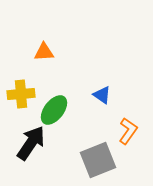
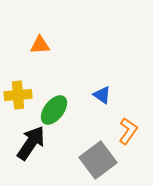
orange triangle: moved 4 px left, 7 px up
yellow cross: moved 3 px left, 1 px down
gray square: rotated 15 degrees counterclockwise
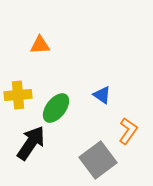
green ellipse: moved 2 px right, 2 px up
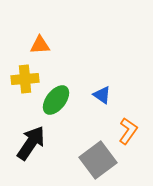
yellow cross: moved 7 px right, 16 px up
green ellipse: moved 8 px up
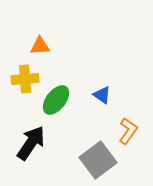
orange triangle: moved 1 px down
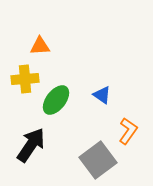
black arrow: moved 2 px down
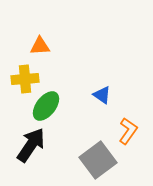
green ellipse: moved 10 px left, 6 px down
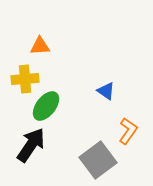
blue triangle: moved 4 px right, 4 px up
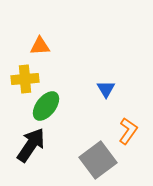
blue triangle: moved 2 px up; rotated 24 degrees clockwise
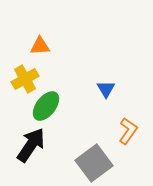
yellow cross: rotated 24 degrees counterclockwise
gray square: moved 4 px left, 3 px down
